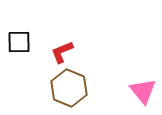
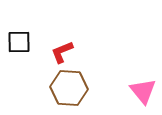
brown hexagon: rotated 18 degrees counterclockwise
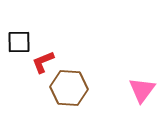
red L-shape: moved 19 px left, 10 px down
pink triangle: moved 1 px left, 1 px up; rotated 16 degrees clockwise
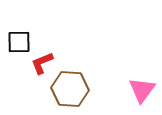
red L-shape: moved 1 px left, 1 px down
brown hexagon: moved 1 px right, 1 px down
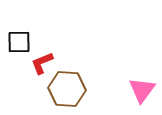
brown hexagon: moved 3 px left
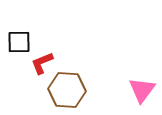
brown hexagon: moved 1 px down
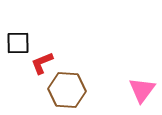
black square: moved 1 px left, 1 px down
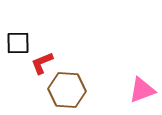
pink triangle: rotated 32 degrees clockwise
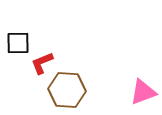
pink triangle: moved 1 px right, 2 px down
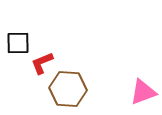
brown hexagon: moved 1 px right, 1 px up
